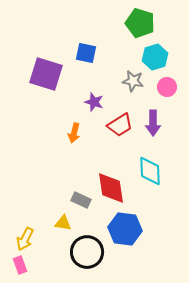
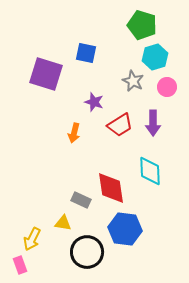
green pentagon: moved 2 px right, 2 px down
gray star: rotated 15 degrees clockwise
yellow arrow: moved 7 px right
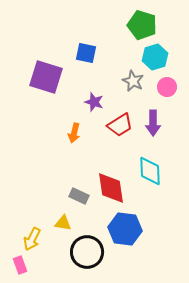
purple square: moved 3 px down
gray rectangle: moved 2 px left, 4 px up
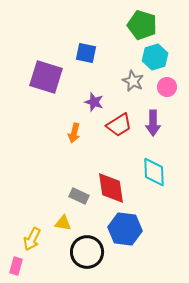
red trapezoid: moved 1 px left
cyan diamond: moved 4 px right, 1 px down
pink rectangle: moved 4 px left, 1 px down; rotated 36 degrees clockwise
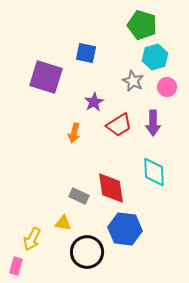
purple star: rotated 24 degrees clockwise
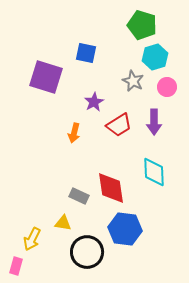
purple arrow: moved 1 px right, 1 px up
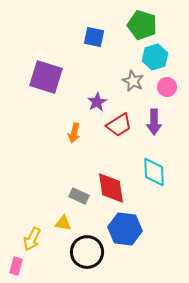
blue square: moved 8 px right, 16 px up
purple star: moved 3 px right
